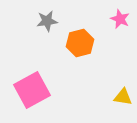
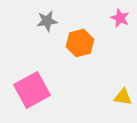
pink star: moved 1 px up
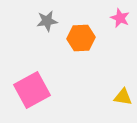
orange hexagon: moved 1 px right, 5 px up; rotated 12 degrees clockwise
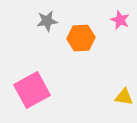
pink star: moved 2 px down
yellow triangle: moved 1 px right
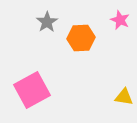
gray star: moved 1 px down; rotated 25 degrees counterclockwise
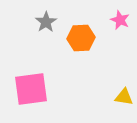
gray star: moved 1 px left
pink square: moved 1 px left, 1 px up; rotated 21 degrees clockwise
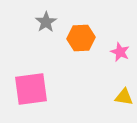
pink star: moved 32 px down
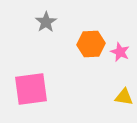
orange hexagon: moved 10 px right, 6 px down
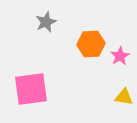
gray star: rotated 10 degrees clockwise
pink star: moved 4 px down; rotated 18 degrees clockwise
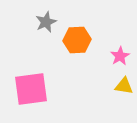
orange hexagon: moved 14 px left, 4 px up
yellow triangle: moved 11 px up
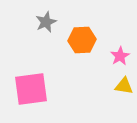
orange hexagon: moved 5 px right
